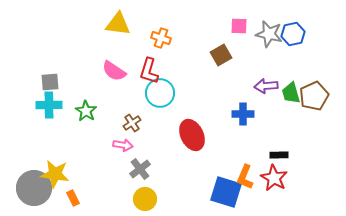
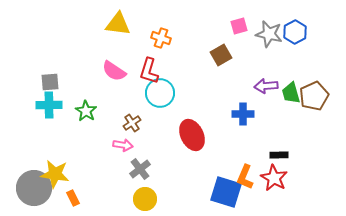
pink square: rotated 18 degrees counterclockwise
blue hexagon: moved 2 px right, 2 px up; rotated 15 degrees counterclockwise
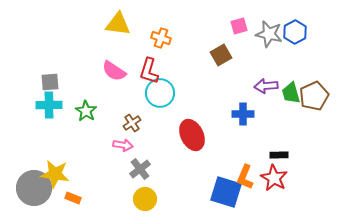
orange rectangle: rotated 42 degrees counterclockwise
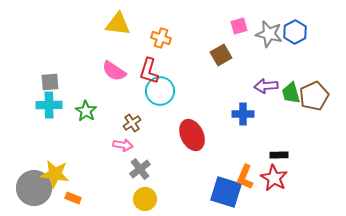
cyan circle: moved 2 px up
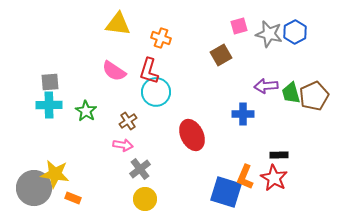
cyan circle: moved 4 px left, 1 px down
brown cross: moved 4 px left, 2 px up
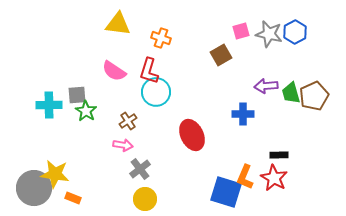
pink square: moved 2 px right, 5 px down
gray square: moved 27 px right, 13 px down
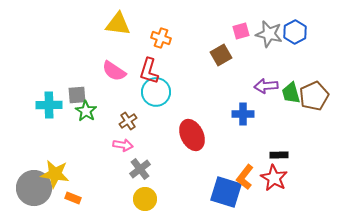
orange L-shape: rotated 15 degrees clockwise
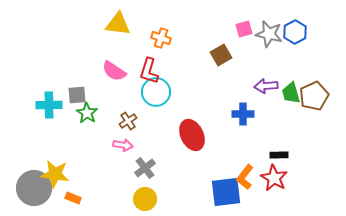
pink square: moved 3 px right, 2 px up
green star: moved 1 px right, 2 px down
gray cross: moved 5 px right, 1 px up
blue square: rotated 24 degrees counterclockwise
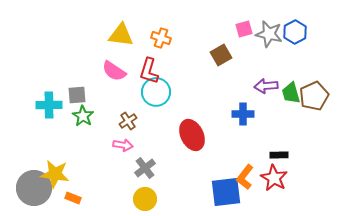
yellow triangle: moved 3 px right, 11 px down
green star: moved 4 px left, 3 px down
